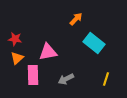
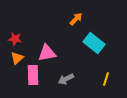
pink triangle: moved 1 px left, 1 px down
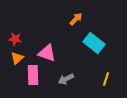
pink triangle: rotated 30 degrees clockwise
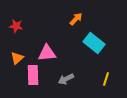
red star: moved 1 px right, 13 px up
pink triangle: rotated 24 degrees counterclockwise
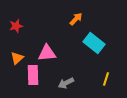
red star: rotated 24 degrees counterclockwise
gray arrow: moved 4 px down
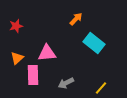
yellow line: moved 5 px left, 9 px down; rotated 24 degrees clockwise
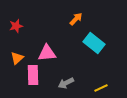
yellow line: rotated 24 degrees clockwise
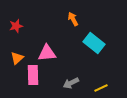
orange arrow: moved 3 px left; rotated 72 degrees counterclockwise
gray arrow: moved 5 px right
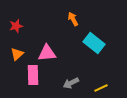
orange triangle: moved 4 px up
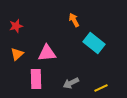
orange arrow: moved 1 px right, 1 px down
pink rectangle: moved 3 px right, 4 px down
